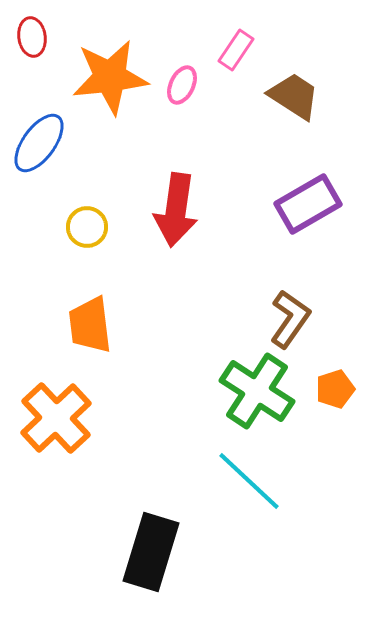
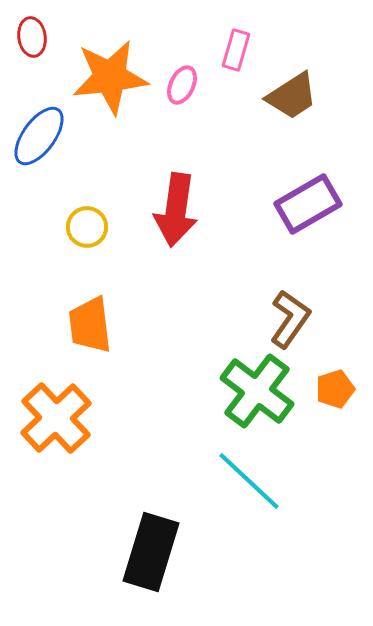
pink rectangle: rotated 18 degrees counterclockwise
brown trapezoid: moved 2 px left; rotated 114 degrees clockwise
blue ellipse: moved 7 px up
green cross: rotated 4 degrees clockwise
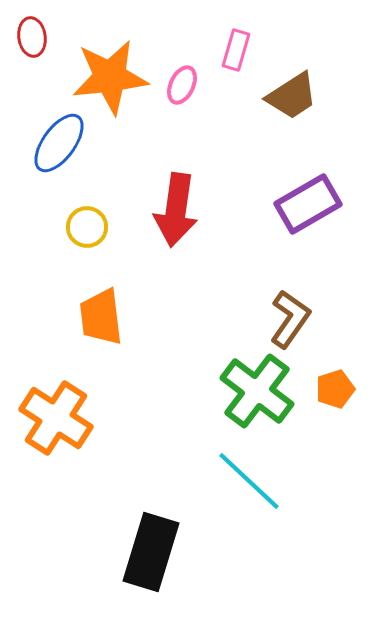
blue ellipse: moved 20 px right, 7 px down
orange trapezoid: moved 11 px right, 8 px up
orange cross: rotated 14 degrees counterclockwise
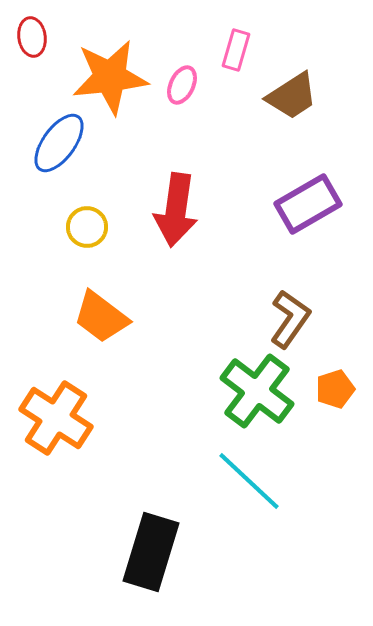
orange trapezoid: rotated 46 degrees counterclockwise
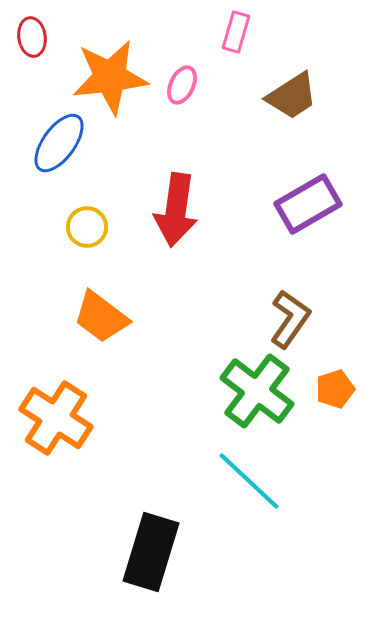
pink rectangle: moved 18 px up
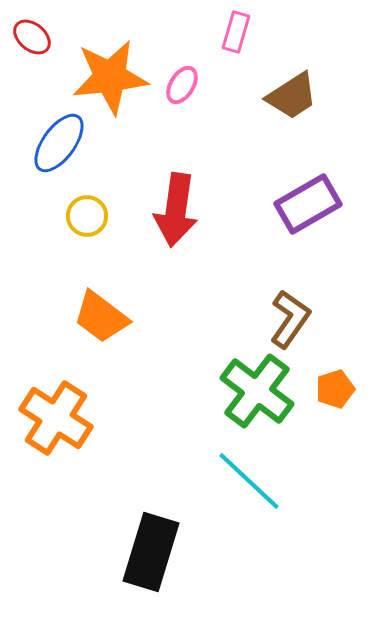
red ellipse: rotated 42 degrees counterclockwise
pink ellipse: rotated 6 degrees clockwise
yellow circle: moved 11 px up
